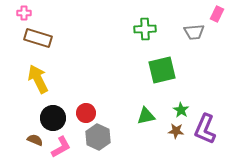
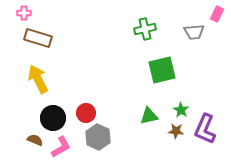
green cross: rotated 10 degrees counterclockwise
green triangle: moved 3 px right
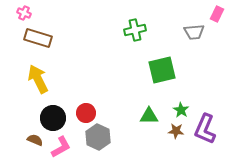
pink cross: rotated 24 degrees clockwise
green cross: moved 10 px left, 1 px down
green triangle: rotated 12 degrees clockwise
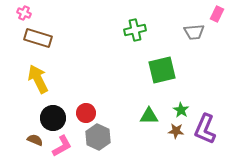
pink L-shape: moved 1 px right, 1 px up
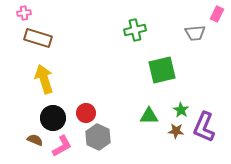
pink cross: rotated 32 degrees counterclockwise
gray trapezoid: moved 1 px right, 1 px down
yellow arrow: moved 6 px right; rotated 8 degrees clockwise
purple L-shape: moved 1 px left, 2 px up
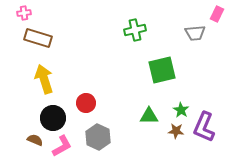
red circle: moved 10 px up
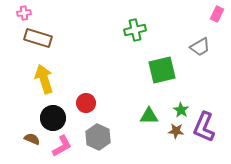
gray trapezoid: moved 5 px right, 14 px down; rotated 25 degrees counterclockwise
brown semicircle: moved 3 px left, 1 px up
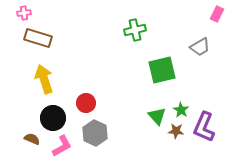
green triangle: moved 8 px right; rotated 48 degrees clockwise
gray hexagon: moved 3 px left, 4 px up
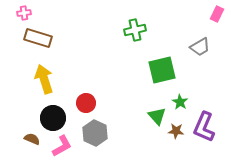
green star: moved 1 px left, 8 px up
